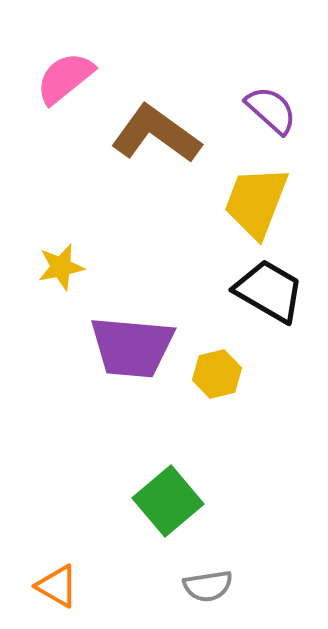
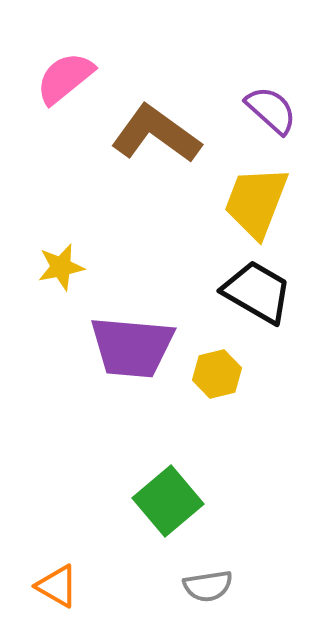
black trapezoid: moved 12 px left, 1 px down
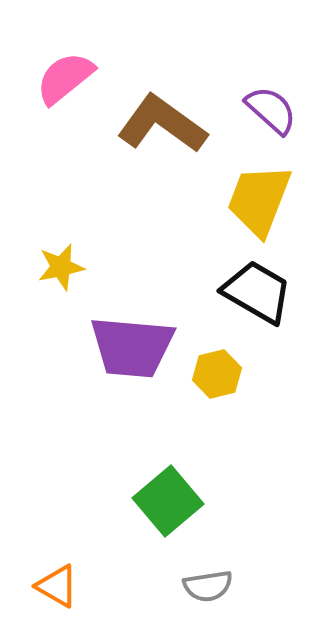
brown L-shape: moved 6 px right, 10 px up
yellow trapezoid: moved 3 px right, 2 px up
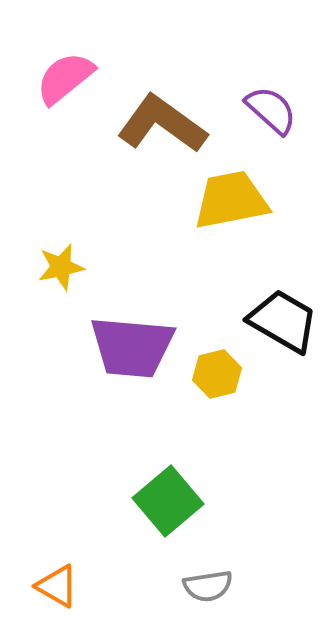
yellow trapezoid: moved 28 px left; rotated 58 degrees clockwise
black trapezoid: moved 26 px right, 29 px down
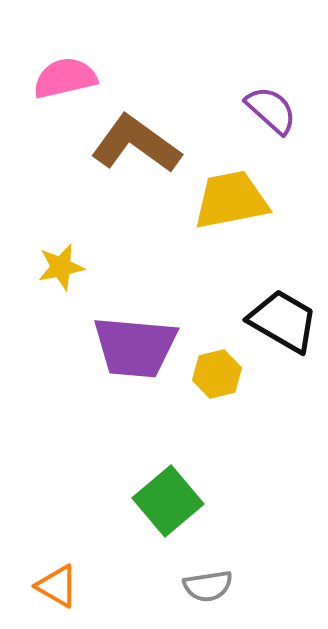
pink semicircle: rotated 26 degrees clockwise
brown L-shape: moved 26 px left, 20 px down
purple trapezoid: moved 3 px right
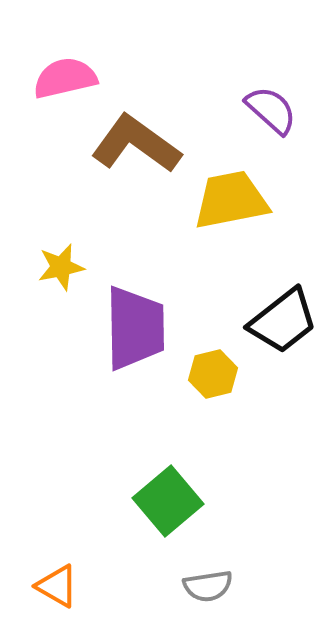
black trapezoid: rotated 112 degrees clockwise
purple trapezoid: moved 19 px up; rotated 96 degrees counterclockwise
yellow hexagon: moved 4 px left
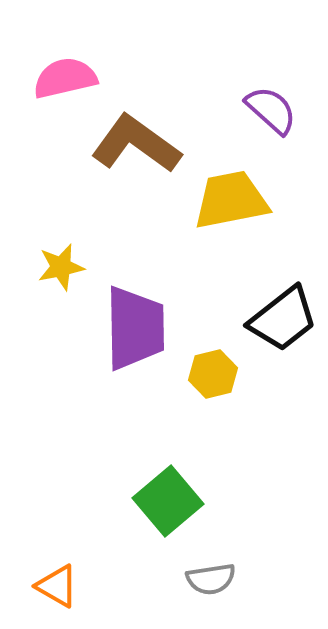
black trapezoid: moved 2 px up
gray semicircle: moved 3 px right, 7 px up
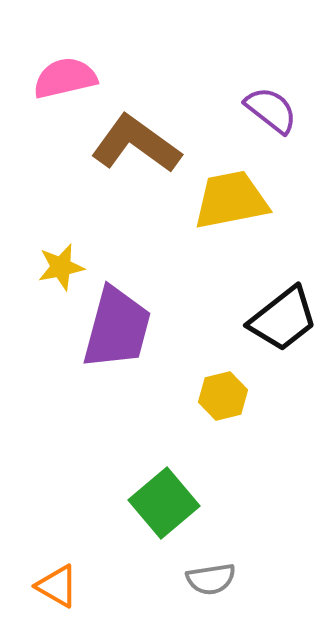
purple semicircle: rotated 4 degrees counterclockwise
purple trapezoid: moved 18 px left; rotated 16 degrees clockwise
yellow hexagon: moved 10 px right, 22 px down
green square: moved 4 px left, 2 px down
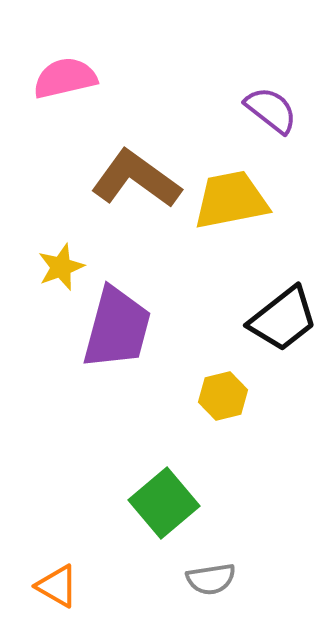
brown L-shape: moved 35 px down
yellow star: rotated 9 degrees counterclockwise
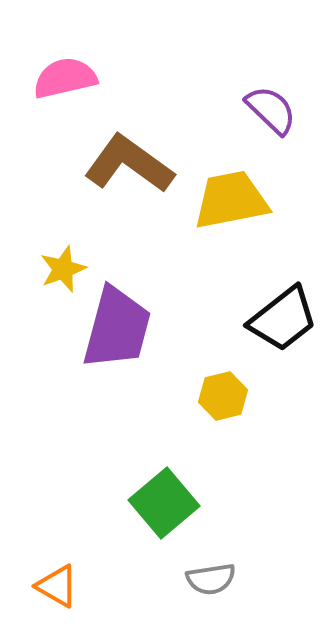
purple semicircle: rotated 6 degrees clockwise
brown L-shape: moved 7 px left, 15 px up
yellow star: moved 2 px right, 2 px down
